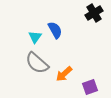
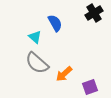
blue semicircle: moved 7 px up
cyan triangle: rotated 24 degrees counterclockwise
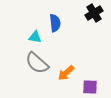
blue semicircle: rotated 24 degrees clockwise
cyan triangle: rotated 32 degrees counterclockwise
orange arrow: moved 2 px right, 1 px up
purple square: rotated 21 degrees clockwise
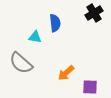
gray semicircle: moved 16 px left
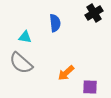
cyan triangle: moved 10 px left
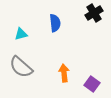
cyan triangle: moved 4 px left, 3 px up; rotated 24 degrees counterclockwise
gray semicircle: moved 4 px down
orange arrow: moved 2 px left; rotated 126 degrees clockwise
purple square: moved 2 px right, 3 px up; rotated 35 degrees clockwise
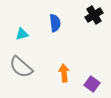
black cross: moved 2 px down
cyan triangle: moved 1 px right
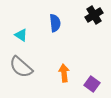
cyan triangle: moved 1 px left, 1 px down; rotated 48 degrees clockwise
